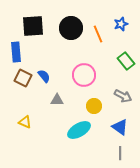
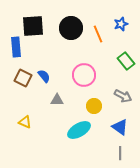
blue rectangle: moved 5 px up
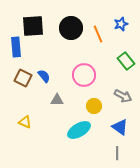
gray line: moved 3 px left
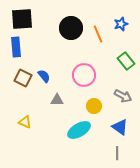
black square: moved 11 px left, 7 px up
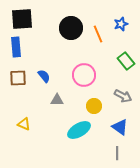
brown square: moved 5 px left; rotated 30 degrees counterclockwise
yellow triangle: moved 1 px left, 2 px down
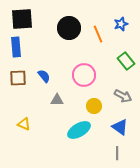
black circle: moved 2 px left
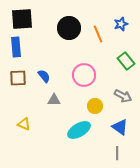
gray triangle: moved 3 px left
yellow circle: moved 1 px right
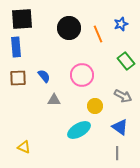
pink circle: moved 2 px left
yellow triangle: moved 23 px down
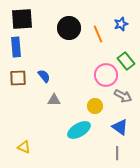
pink circle: moved 24 px right
